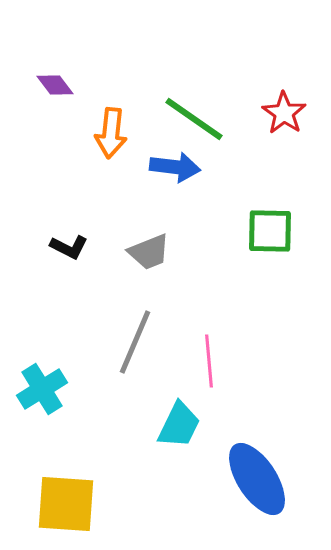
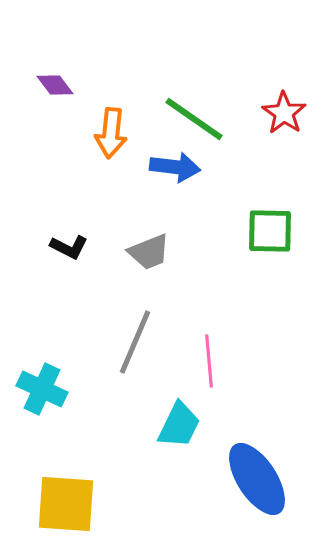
cyan cross: rotated 33 degrees counterclockwise
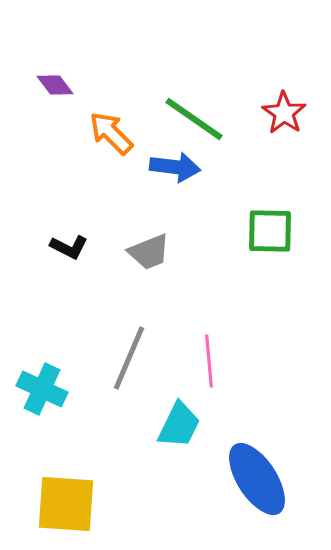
orange arrow: rotated 129 degrees clockwise
gray line: moved 6 px left, 16 px down
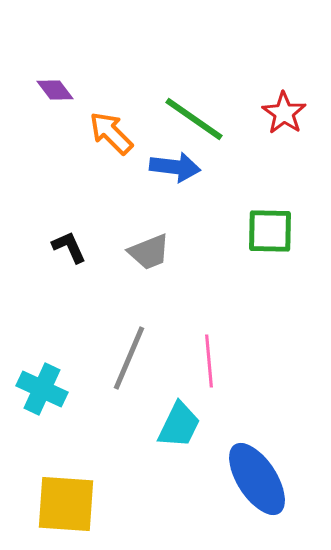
purple diamond: moved 5 px down
black L-shape: rotated 141 degrees counterclockwise
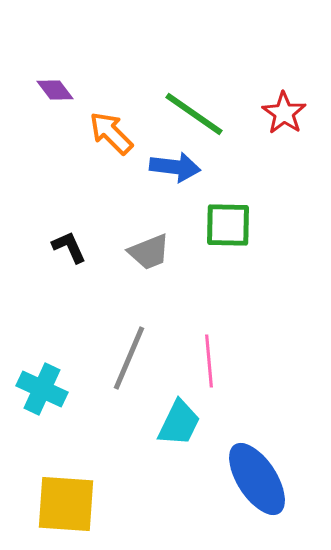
green line: moved 5 px up
green square: moved 42 px left, 6 px up
cyan trapezoid: moved 2 px up
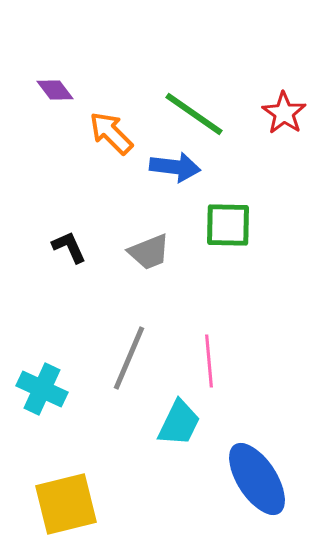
yellow square: rotated 18 degrees counterclockwise
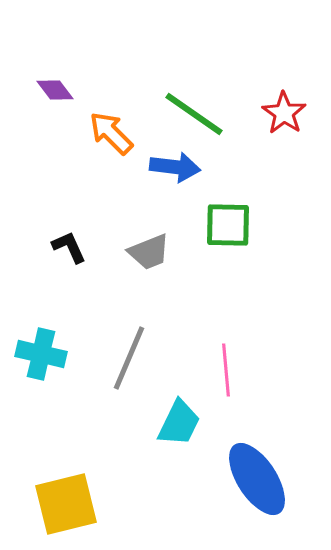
pink line: moved 17 px right, 9 px down
cyan cross: moved 1 px left, 35 px up; rotated 12 degrees counterclockwise
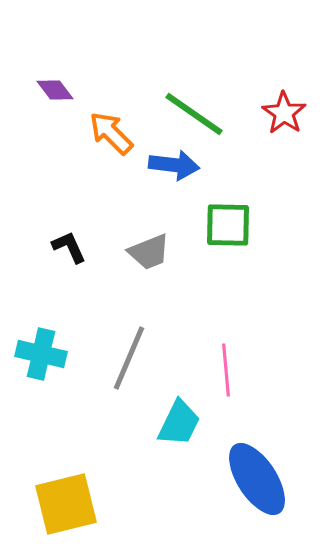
blue arrow: moved 1 px left, 2 px up
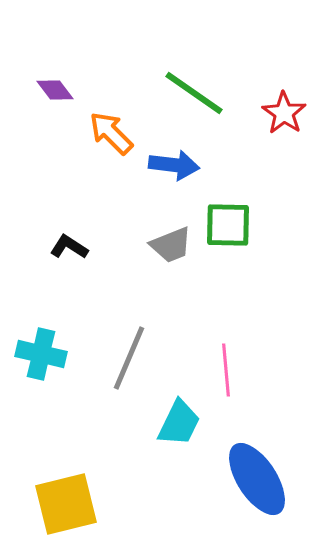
green line: moved 21 px up
black L-shape: rotated 33 degrees counterclockwise
gray trapezoid: moved 22 px right, 7 px up
